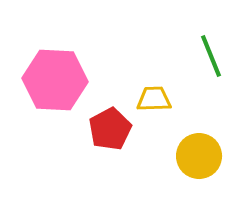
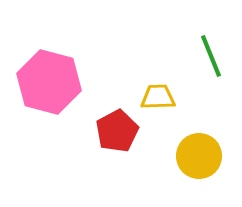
pink hexagon: moved 6 px left, 2 px down; rotated 12 degrees clockwise
yellow trapezoid: moved 4 px right, 2 px up
red pentagon: moved 7 px right, 2 px down
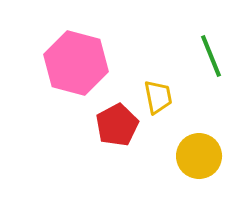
pink hexagon: moved 27 px right, 19 px up
yellow trapezoid: rotated 81 degrees clockwise
red pentagon: moved 6 px up
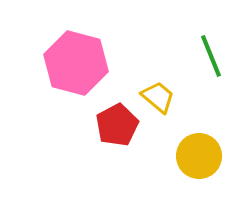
yellow trapezoid: rotated 39 degrees counterclockwise
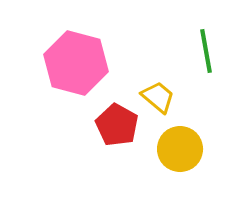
green line: moved 5 px left, 5 px up; rotated 12 degrees clockwise
red pentagon: rotated 15 degrees counterclockwise
yellow circle: moved 19 px left, 7 px up
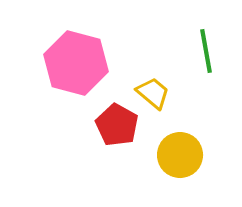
yellow trapezoid: moved 5 px left, 4 px up
yellow circle: moved 6 px down
